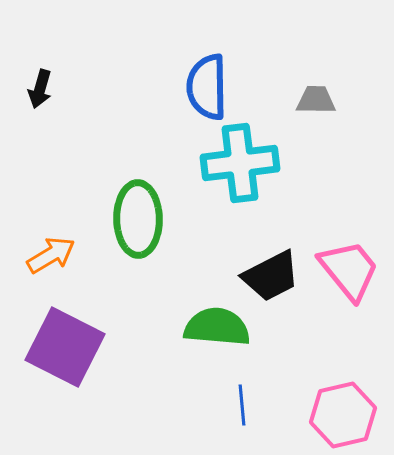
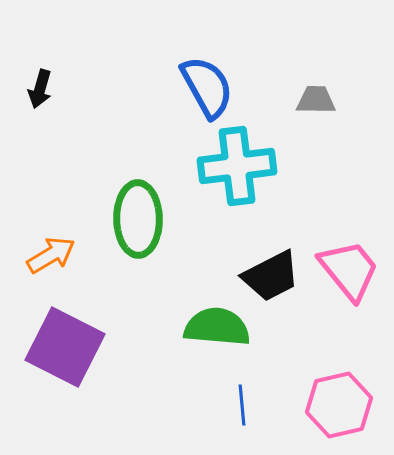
blue semicircle: rotated 152 degrees clockwise
cyan cross: moved 3 px left, 3 px down
pink hexagon: moved 4 px left, 10 px up
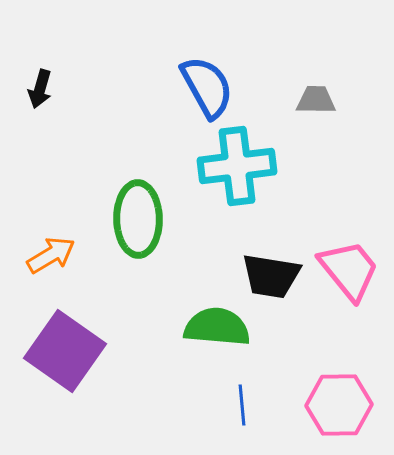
black trapezoid: rotated 36 degrees clockwise
purple square: moved 4 px down; rotated 8 degrees clockwise
pink hexagon: rotated 12 degrees clockwise
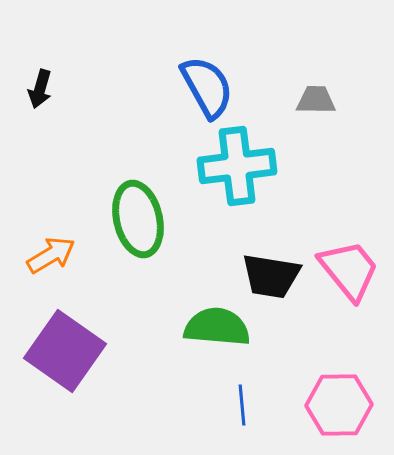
green ellipse: rotated 12 degrees counterclockwise
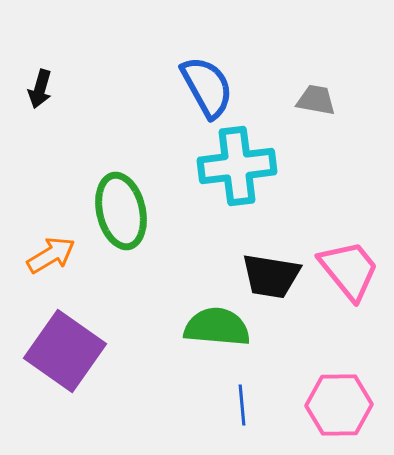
gray trapezoid: rotated 9 degrees clockwise
green ellipse: moved 17 px left, 8 px up
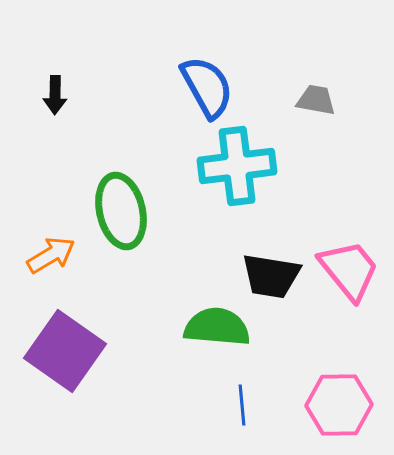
black arrow: moved 15 px right, 6 px down; rotated 15 degrees counterclockwise
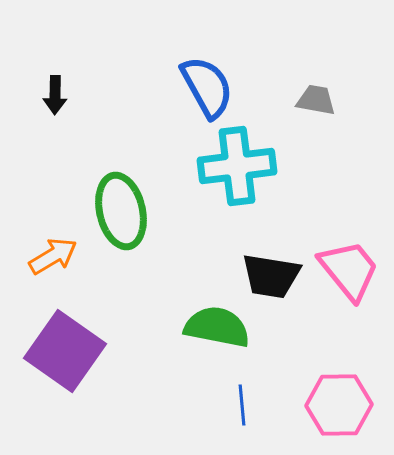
orange arrow: moved 2 px right, 1 px down
green semicircle: rotated 6 degrees clockwise
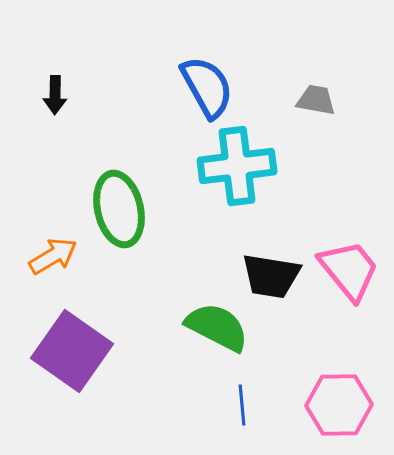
green ellipse: moved 2 px left, 2 px up
green semicircle: rotated 16 degrees clockwise
purple square: moved 7 px right
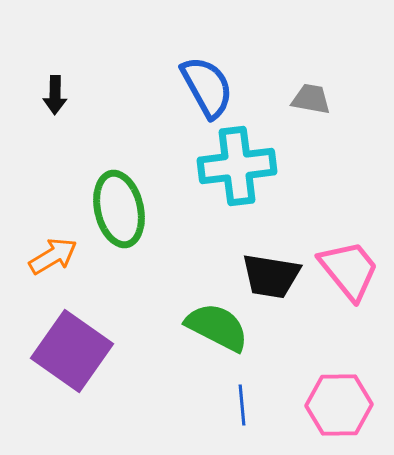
gray trapezoid: moved 5 px left, 1 px up
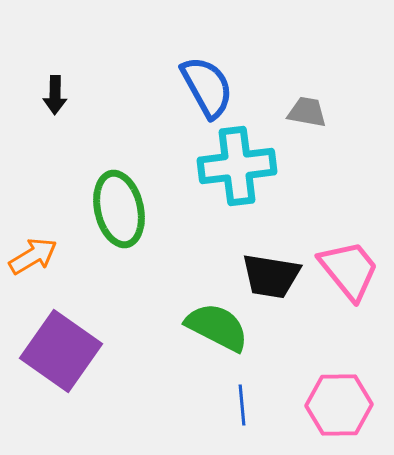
gray trapezoid: moved 4 px left, 13 px down
orange arrow: moved 20 px left
purple square: moved 11 px left
